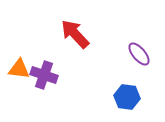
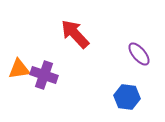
orange triangle: rotated 15 degrees counterclockwise
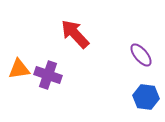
purple ellipse: moved 2 px right, 1 px down
purple cross: moved 4 px right
blue hexagon: moved 19 px right
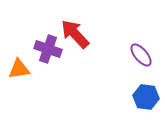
purple cross: moved 26 px up
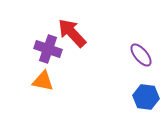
red arrow: moved 3 px left, 1 px up
orange triangle: moved 24 px right, 12 px down; rotated 20 degrees clockwise
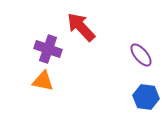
red arrow: moved 9 px right, 6 px up
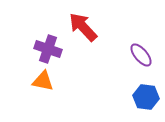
red arrow: moved 2 px right
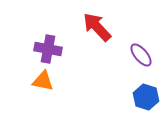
red arrow: moved 14 px right
purple cross: rotated 8 degrees counterclockwise
blue hexagon: rotated 10 degrees clockwise
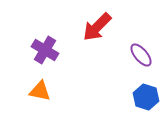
red arrow: rotated 92 degrees counterclockwise
purple cross: moved 3 px left, 1 px down; rotated 20 degrees clockwise
orange triangle: moved 3 px left, 10 px down
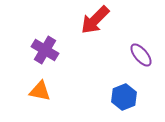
red arrow: moved 2 px left, 7 px up
blue hexagon: moved 22 px left; rotated 20 degrees clockwise
